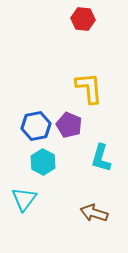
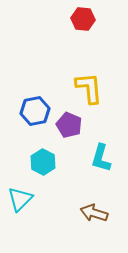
blue hexagon: moved 1 px left, 15 px up
cyan triangle: moved 4 px left; rotated 8 degrees clockwise
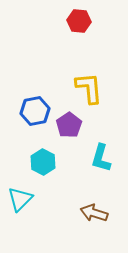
red hexagon: moved 4 px left, 2 px down
purple pentagon: rotated 15 degrees clockwise
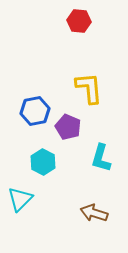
purple pentagon: moved 1 px left, 2 px down; rotated 15 degrees counterclockwise
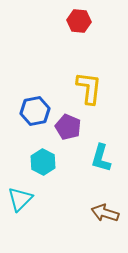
yellow L-shape: rotated 12 degrees clockwise
brown arrow: moved 11 px right
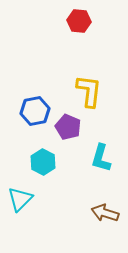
yellow L-shape: moved 3 px down
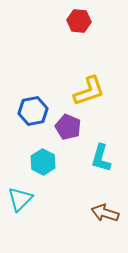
yellow L-shape: rotated 64 degrees clockwise
blue hexagon: moved 2 px left
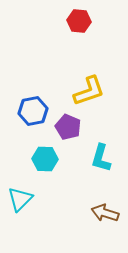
cyan hexagon: moved 2 px right, 3 px up; rotated 25 degrees counterclockwise
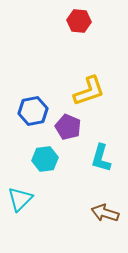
cyan hexagon: rotated 10 degrees counterclockwise
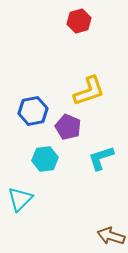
red hexagon: rotated 20 degrees counterclockwise
cyan L-shape: rotated 56 degrees clockwise
brown arrow: moved 6 px right, 23 px down
